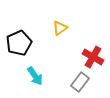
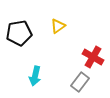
yellow triangle: moved 2 px left, 2 px up
black pentagon: moved 10 px up; rotated 15 degrees clockwise
cyan arrow: rotated 48 degrees clockwise
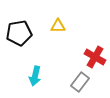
yellow triangle: rotated 35 degrees clockwise
red cross: moved 2 px right
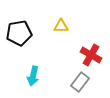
yellow triangle: moved 3 px right
red cross: moved 4 px left, 2 px up
cyan arrow: moved 2 px left
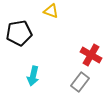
yellow triangle: moved 10 px left, 15 px up; rotated 21 degrees clockwise
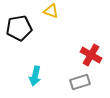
black pentagon: moved 5 px up
cyan arrow: moved 2 px right
gray rectangle: rotated 36 degrees clockwise
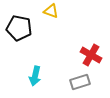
black pentagon: rotated 20 degrees clockwise
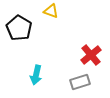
black pentagon: rotated 20 degrees clockwise
red cross: rotated 20 degrees clockwise
cyan arrow: moved 1 px right, 1 px up
